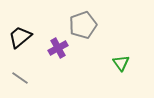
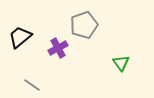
gray pentagon: moved 1 px right
gray line: moved 12 px right, 7 px down
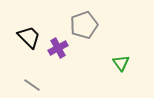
black trapezoid: moved 9 px right; rotated 85 degrees clockwise
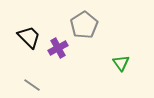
gray pentagon: rotated 12 degrees counterclockwise
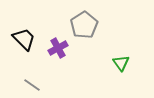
black trapezoid: moved 5 px left, 2 px down
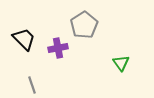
purple cross: rotated 18 degrees clockwise
gray line: rotated 36 degrees clockwise
